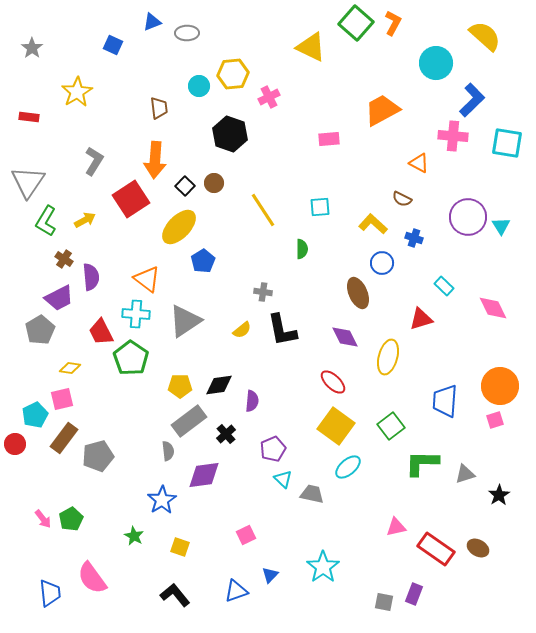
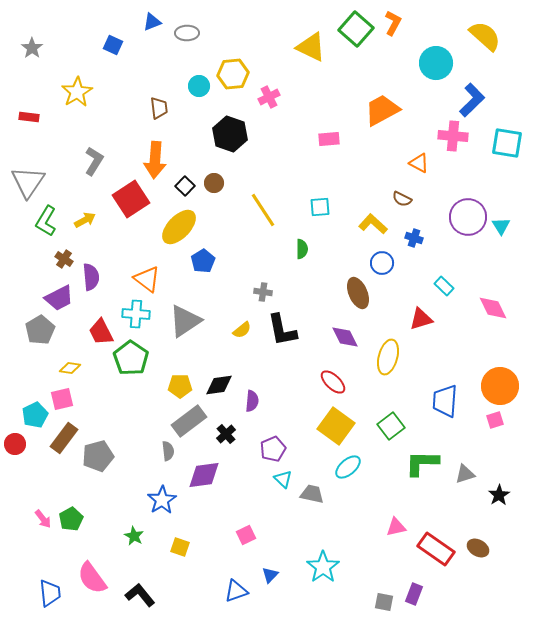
green square at (356, 23): moved 6 px down
black L-shape at (175, 595): moved 35 px left
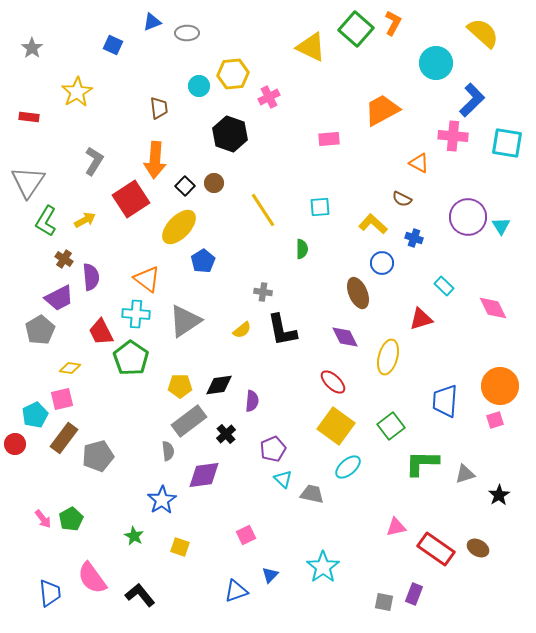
yellow semicircle at (485, 36): moved 2 px left, 3 px up
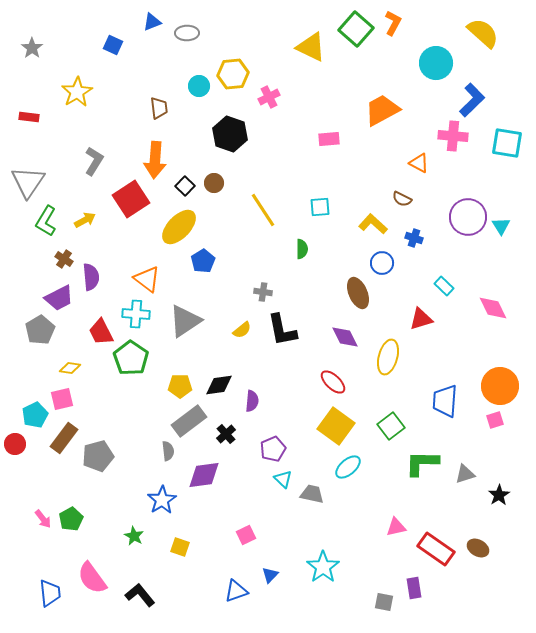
purple rectangle at (414, 594): moved 6 px up; rotated 30 degrees counterclockwise
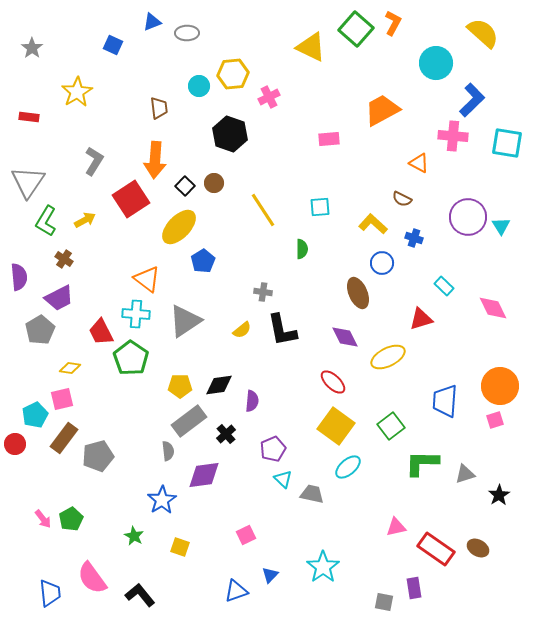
purple semicircle at (91, 277): moved 72 px left
yellow ellipse at (388, 357): rotated 48 degrees clockwise
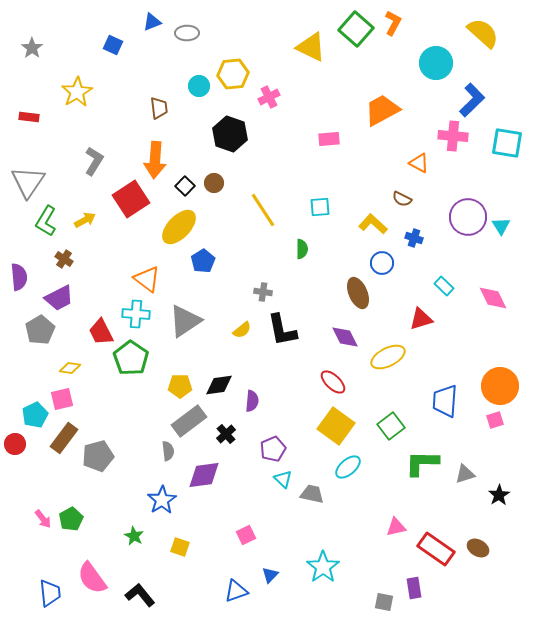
pink diamond at (493, 308): moved 10 px up
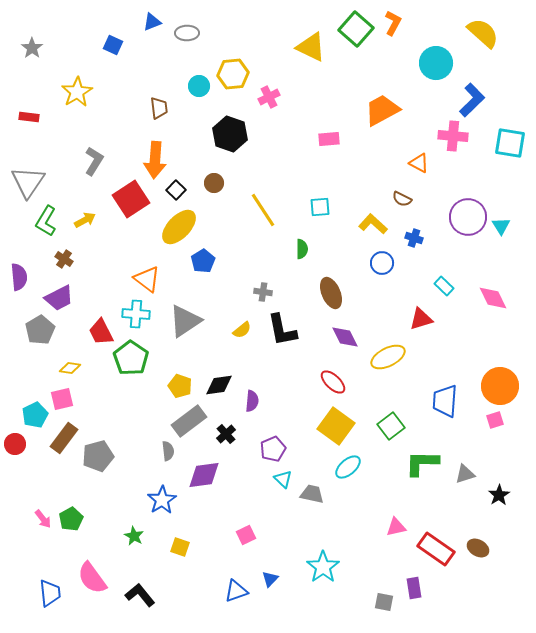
cyan square at (507, 143): moved 3 px right
black square at (185, 186): moved 9 px left, 4 px down
brown ellipse at (358, 293): moved 27 px left
yellow pentagon at (180, 386): rotated 20 degrees clockwise
blue triangle at (270, 575): moved 4 px down
